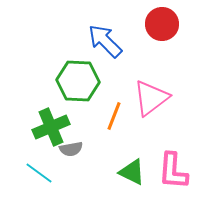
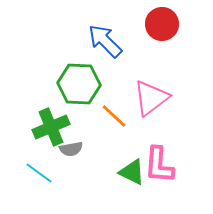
green hexagon: moved 1 px right, 3 px down
orange line: rotated 68 degrees counterclockwise
pink L-shape: moved 14 px left, 6 px up
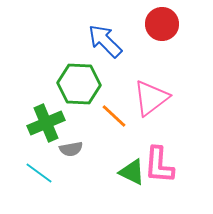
green cross: moved 5 px left, 4 px up
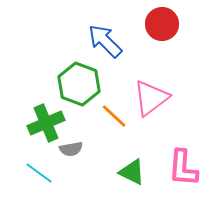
green hexagon: rotated 18 degrees clockwise
pink L-shape: moved 24 px right, 3 px down
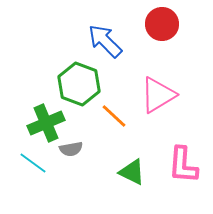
pink triangle: moved 7 px right, 3 px up; rotated 6 degrees clockwise
pink L-shape: moved 3 px up
cyan line: moved 6 px left, 10 px up
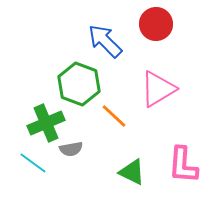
red circle: moved 6 px left
pink triangle: moved 6 px up
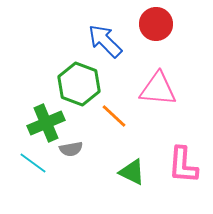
pink triangle: rotated 36 degrees clockwise
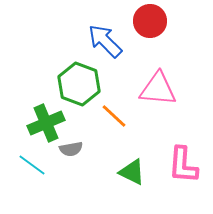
red circle: moved 6 px left, 3 px up
cyan line: moved 1 px left, 2 px down
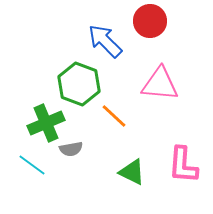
pink triangle: moved 2 px right, 5 px up
